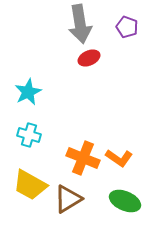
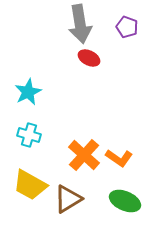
red ellipse: rotated 50 degrees clockwise
orange cross: moved 1 px right, 3 px up; rotated 20 degrees clockwise
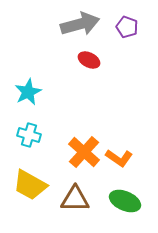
gray arrow: rotated 96 degrees counterclockwise
red ellipse: moved 2 px down
orange cross: moved 3 px up
brown triangle: moved 7 px right; rotated 32 degrees clockwise
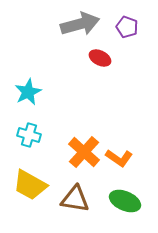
red ellipse: moved 11 px right, 2 px up
brown triangle: rotated 8 degrees clockwise
